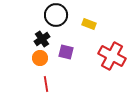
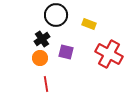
red cross: moved 3 px left, 2 px up
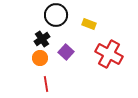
purple square: rotated 28 degrees clockwise
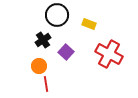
black circle: moved 1 px right
black cross: moved 1 px right, 1 px down
orange circle: moved 1 px left, 8 px down
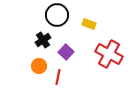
red line: moved 12 px right, 7 px up; rotated 21 degrees clockwise
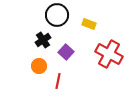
red line: moved 4 px down
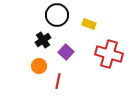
red cross: rotated 12 degrees counterclockwise
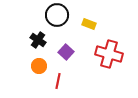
black cross: moved 5 px left; rotated 21 degrees counterclockwise
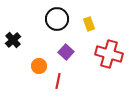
black circle: moved 4 px down
yellow rectangle: rotated 48 degrees clockwise
black cross: moved 25 px left; rotated 14 degrees clockwise
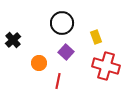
black circle: moved 5 px right, 4 px down
yellow rectangle: moved 7 px right, 13 px down
red cross: moved 3 px left, 12 px down
orange circle: moved 3 px up
